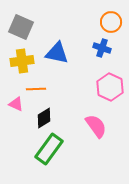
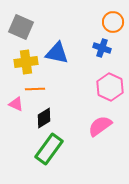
orange circle: moved 2 px right
yellow cross: moved 4 px right, 1 px down
orange line: moved 1 px left
pink semicircle: moved 4 px right; rotated 90 degrees counterclockwise
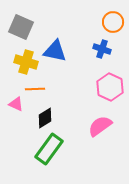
blue cross: moved 1 px down
blue triangle: moved 2 px left, 2 px up
yellow cross: rotated 25 degrees clockwise
black diamond: moved 1 px right
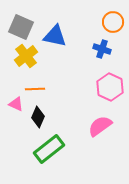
blue triangle: moved 15 px up
yellow cross: moved 6 px up; rotated 35 degrees clockwise
black diamond: moved 7 px left, 1 px up; rotated 35 degrees counterclockwise
green rectangle: rotated 16 degrees clockwise
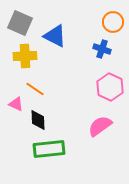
gray square: moved 1 px left, 4 px up
blue triangle: rotated 15 degrees clockwise
yellow cross: moved 1 px left; rotated 35 degrees clockwise
orange line: rotated 36 degrees clockwise
black diamond: moved 3 px down; rotated 25 degrees counterclockwise
green rectangle: rotated 32 degrees clockwise
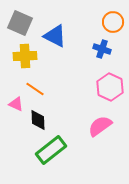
green rectangle: moved 2 px right, 1 px down; rotated 32 degrees counterclockwise
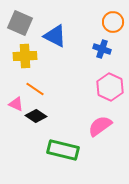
black diamond: moved 2 px left, 4 px up; rotated 55 degrees counterclockwise
green rectangle: moved 12 px right; rotated 52 degrees clockwise
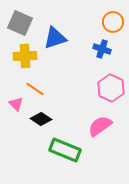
blue triangle: moved 2 px down; rotated 45 degrees counterclockwise
pink hexagon: moved 1 px right, 1 px down
pink triangle: rotated 21 degrees clockwise
black diamond: moved 5 px right, 3 px down
green rectangle: moved 2 px right; rotated 8 degrees clockwise
